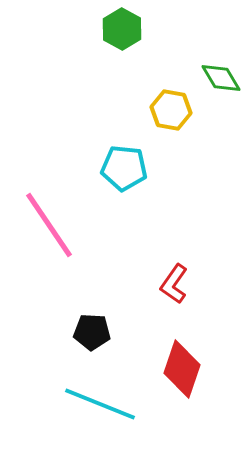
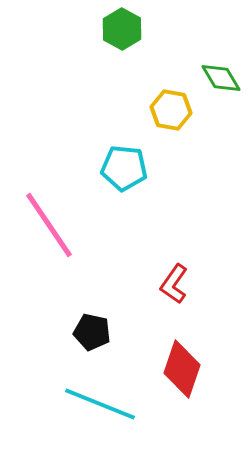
black pentagon: rotated 9 degrees clockwise
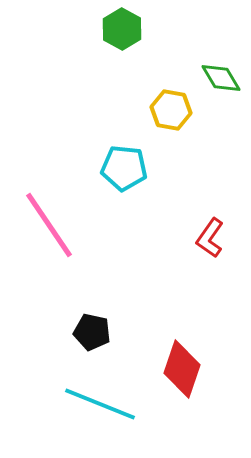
red L-shape: moved 36 px right, 46 px up
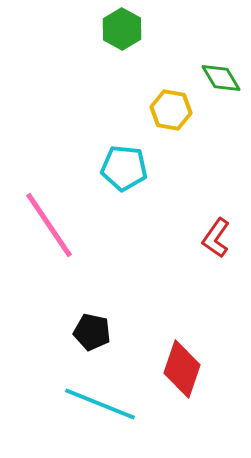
red L-shape: moved 6 px right
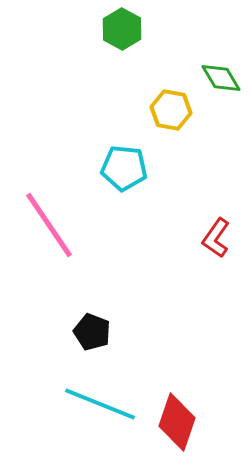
black pentagon: rotated 9 degrees clockwise
red diamond: moved 5 px left, 53 px down
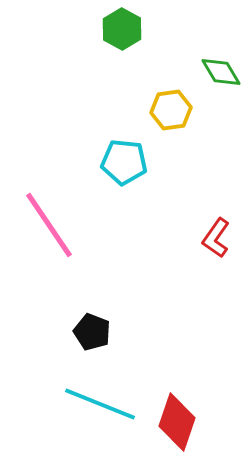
green diamond: moved 6 px up
yellow hexagon: rotated 18 degrees counterclockwise
cyan pentagon: moved 6 px up
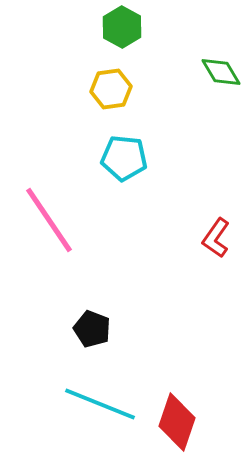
green hexagon: moved 2 px up
yellow hexagon: moved 60 px left, 21 px up
cyan pentagon: moved 4 px up
pink line: moved 5 px up
black pentagon: moved 3 px up
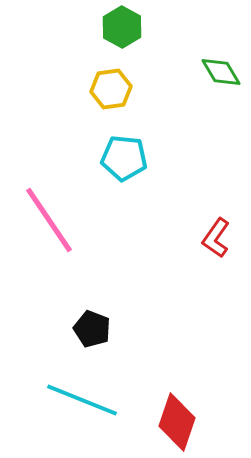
cyan line: moved 18 px left, 4 px up
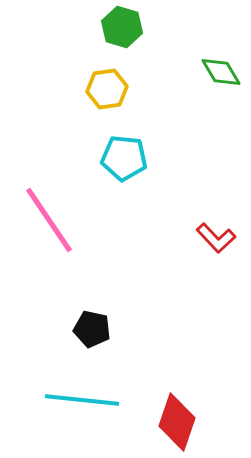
green hexagon: rotated 12 degrees counterclockwise
yellow hexagon: moved 4 px left
red L-shape: rotated 78 degrees counterclockwise
black pentagon: rotated 9 degrees counterclockwise
cyan line: rotated 16 degrees counterclockwise
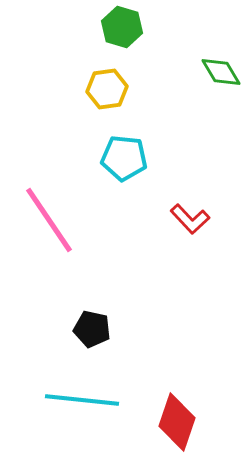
red L-shape: moved 26 px left, 19 px up
